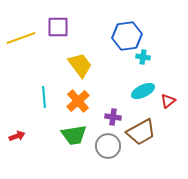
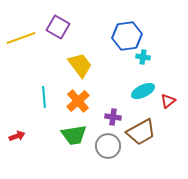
purple square: rotated 30 degrees clockwise
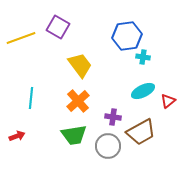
cyan line: moved 13 px left, 1 px down; rotated 10 degrees clockwise
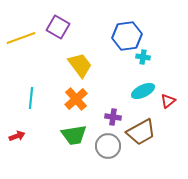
orange cross: moved 2 px left, 2 px up
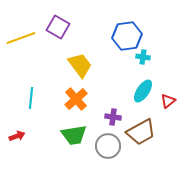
cyan ellipse: rotated 30 degrees counterclockwise
